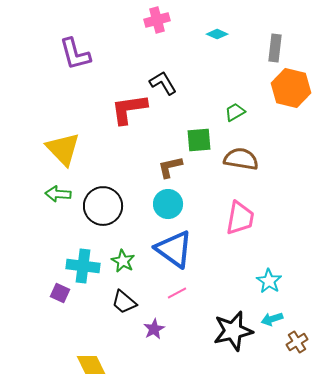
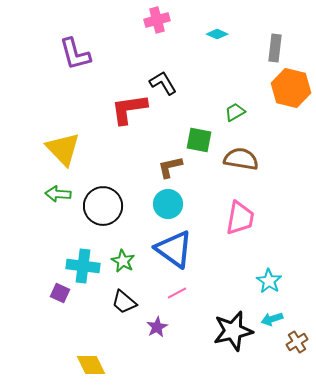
green square: rotated 16 degrees clockwise
purple star: moved 3 px right, 2 px up
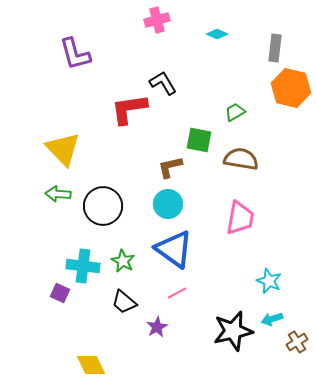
cyan star: rotated 10 degrees counterclockwise
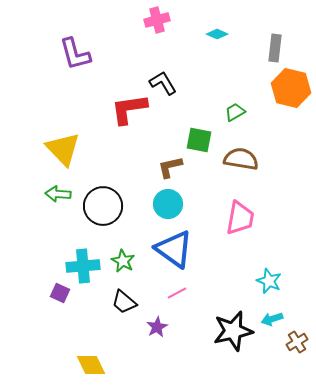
cyan cross: rotated 12 degrees counterclockwise
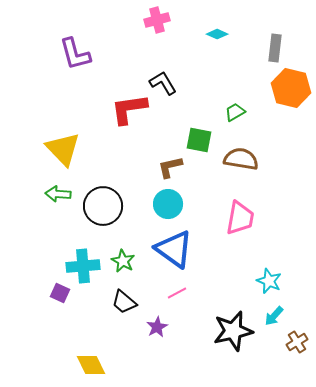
cyan arrow: moved 2 px right, 3 px up; rotated 30 degrees counterclockwise
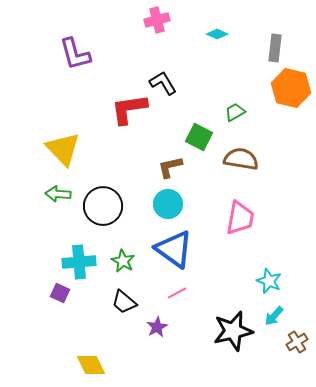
green square: moved 3 px up; rotated 16 degrees clockwise
cyan cross: moved 4 px left, 4 px up
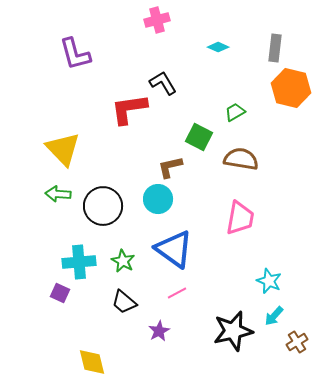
cyan diamond: moved 1 px right, 13 px down
cyan circle: moved 10 px left, 5 px up
purple star: moved 2 px right, 4 px down
yellow diamond: moved 1 px right, 3 px up; rotated 12 degrees clockwise
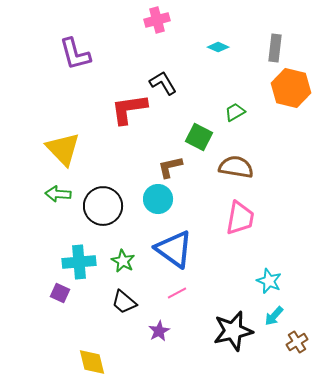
brown semicircle: moved 5 px left, 8 px down
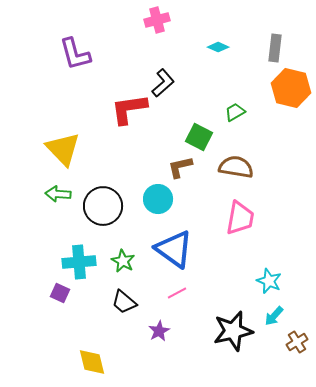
black L-shape: rotated 80 degrees clockwise
brown L-shape: moved 10 px right
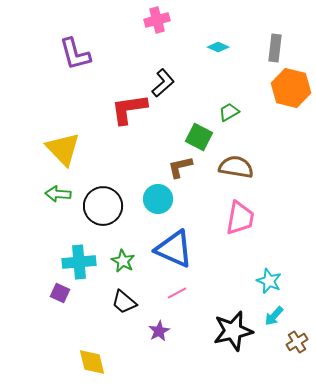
green trapezoid: moved 6 px left
blue triangle: rotated 12 degrees counterclockwise
